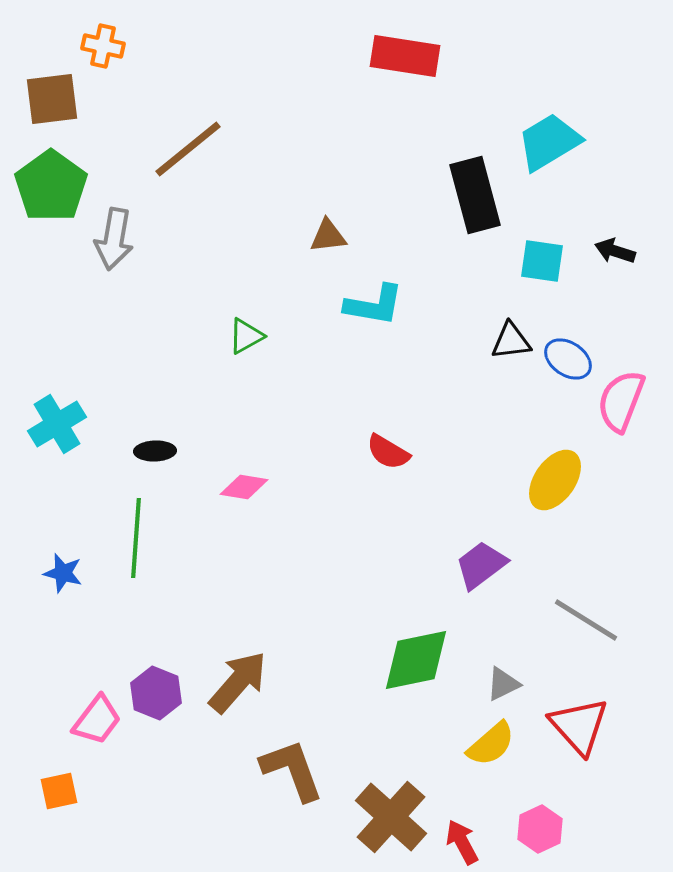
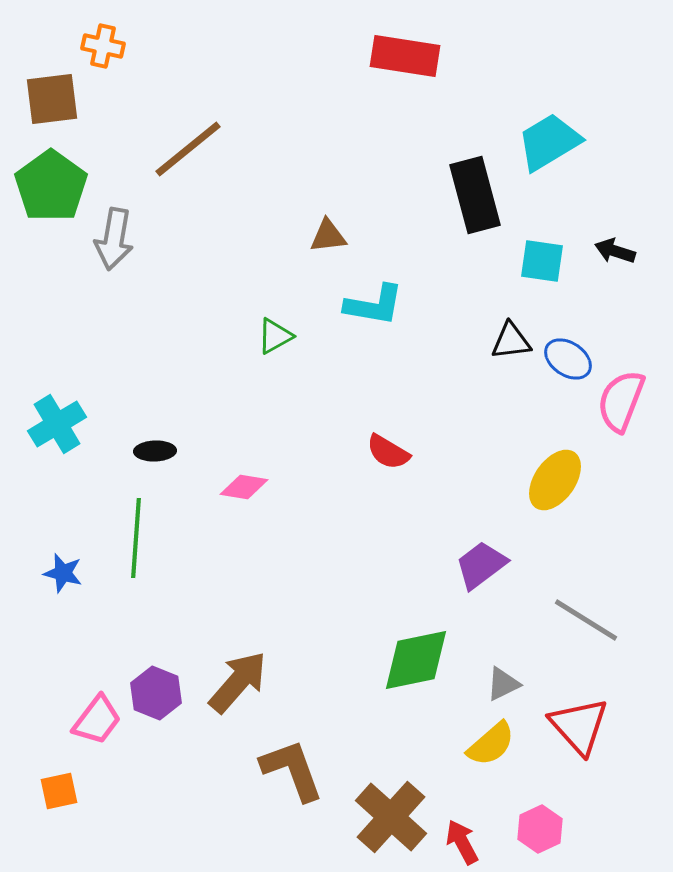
green triangle: moved 29 px right
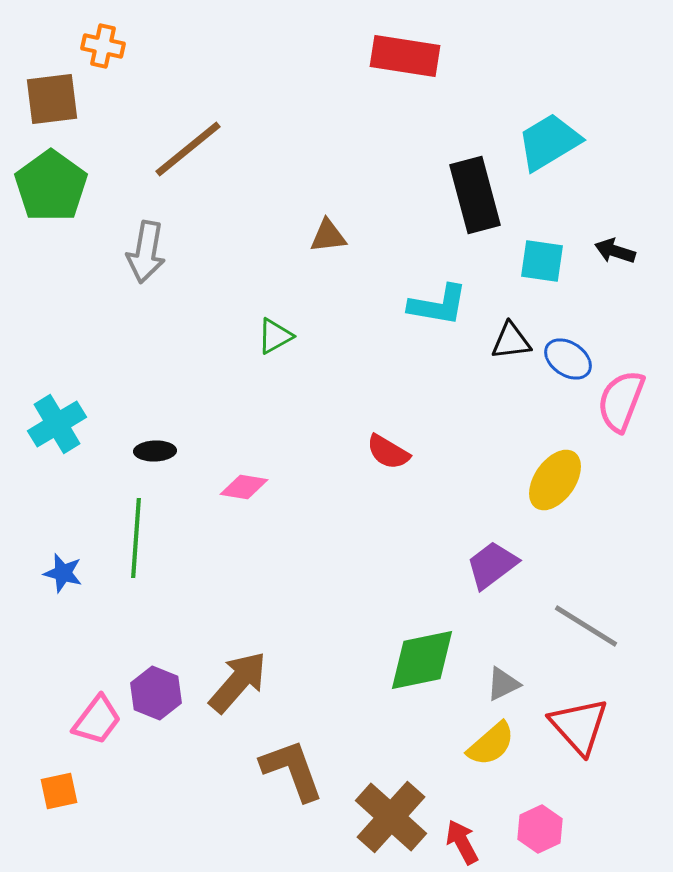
gray arrow: moved 32 px right, 13 px down
cyan L-shape: moved 64 px right
purple trapezoid: moved 11 px right
gray line: moved 6 px down
green diamond: moved 6 px right
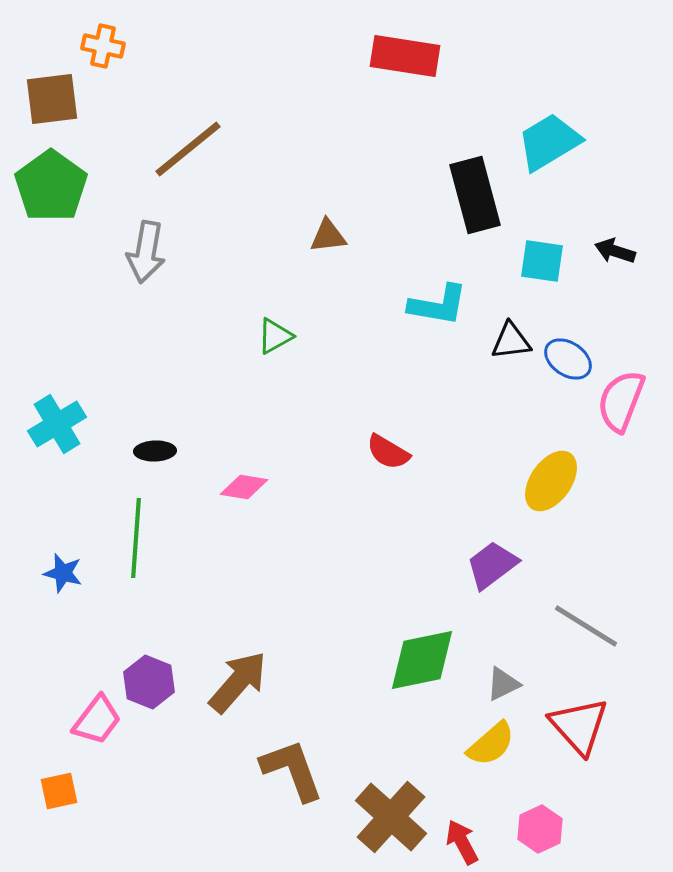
yellow ellipse: moved 4 px left, 1 px down
purple hexagon: moved 7 px left, 11 px up
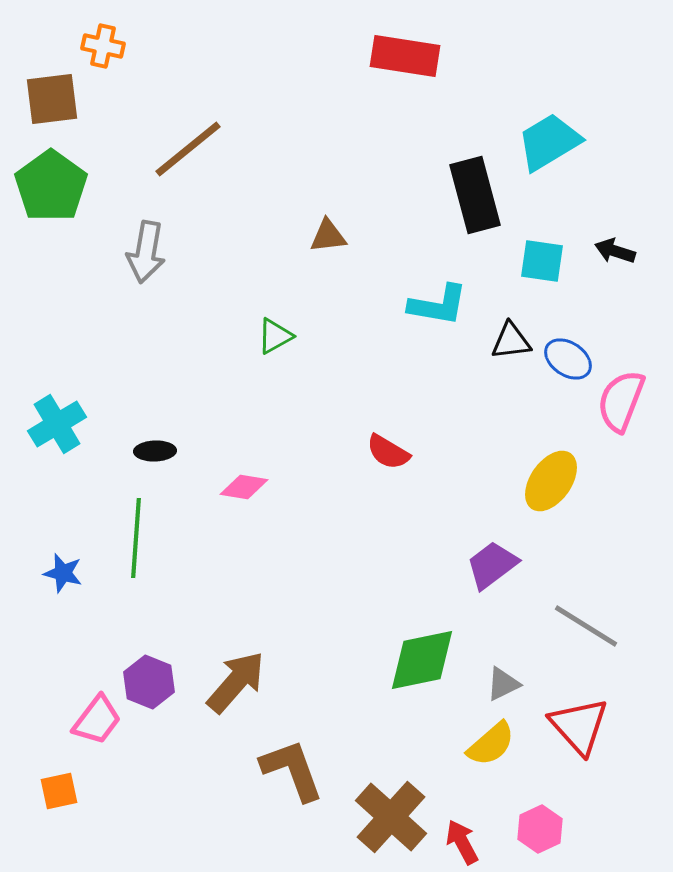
brown arrow: moved 2 px left
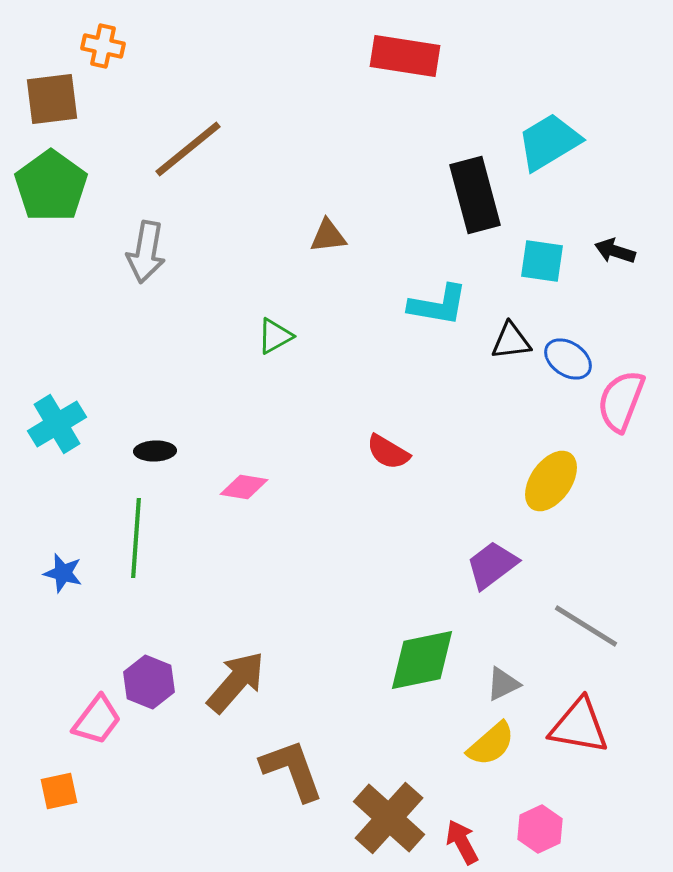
red triangle: rotated 38 degrees counterclockwise
brown cross: moved 2 px left, 1 px down
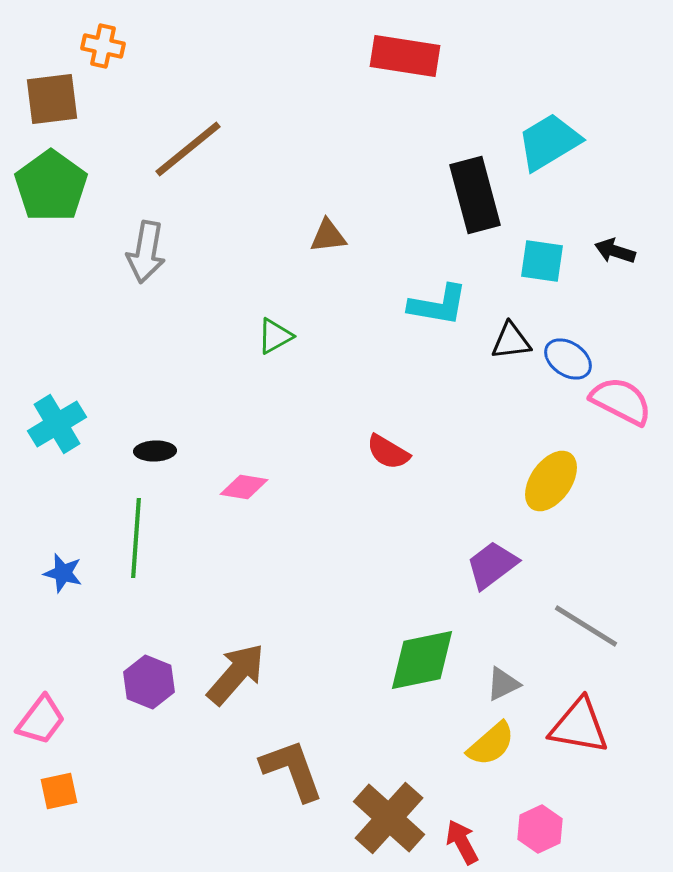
pink semicircle: rotated 96 degrees clockwise
brown arrow: moved 8 px up
pink trapezoid: moved 56 px left
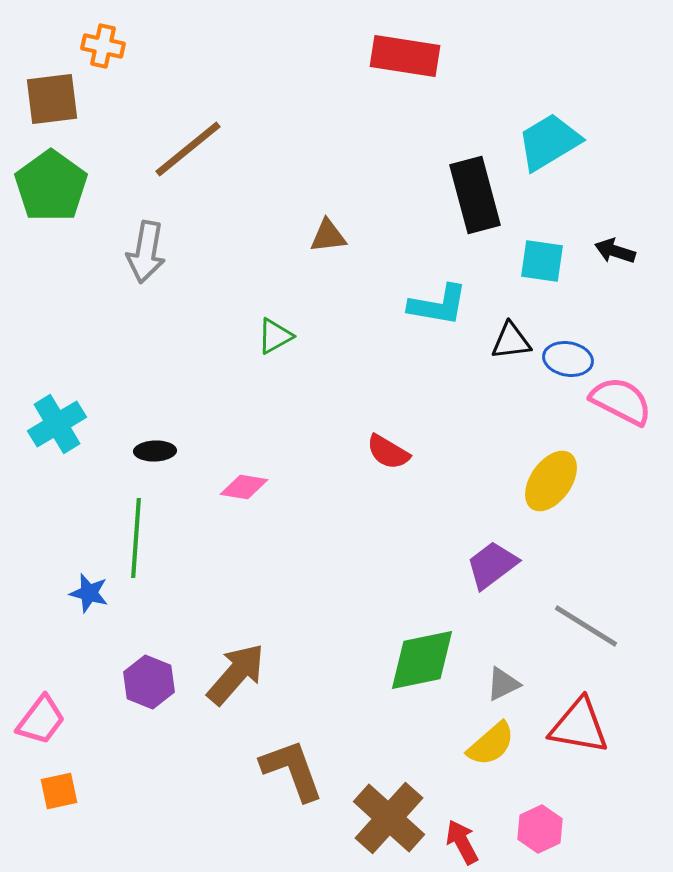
blue ellipse: rotated 24 degrees counterclockwise
blue star: moved 26 px right, 20 px down
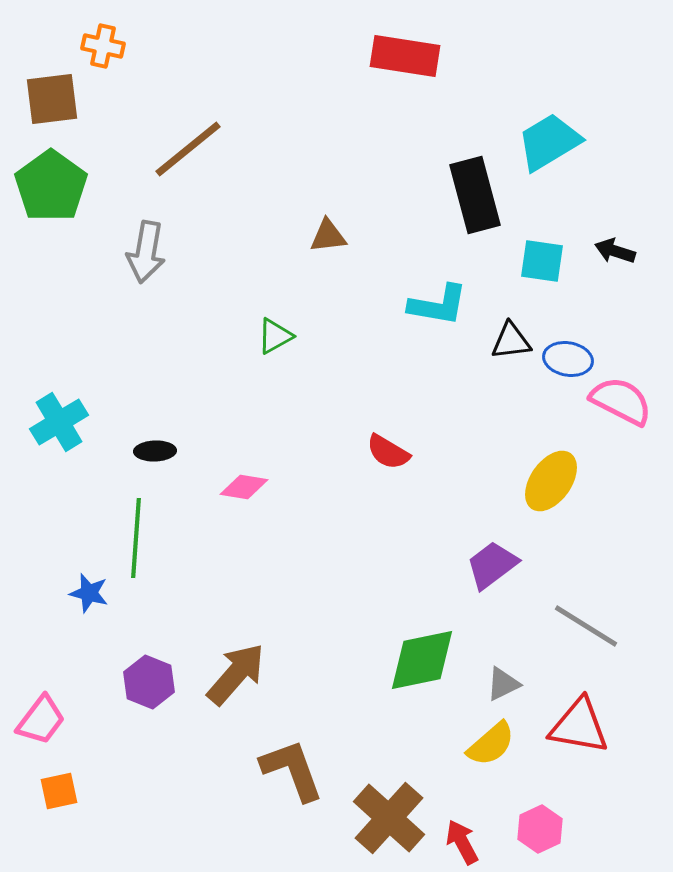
cyan cross: moved 2 px right, 2 px up
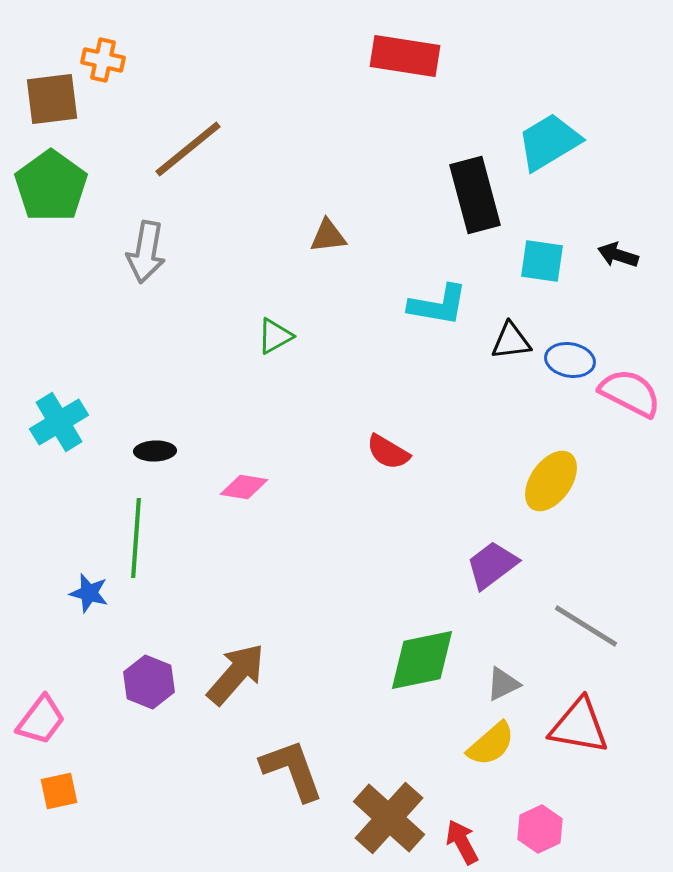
orange cross: moved 14 px down
black arrow: moved 3 px right, 4 px down
blue ellipse: moved 2 px right, 1 px down
pink semicircle: moved 9 px right, 8 px up
